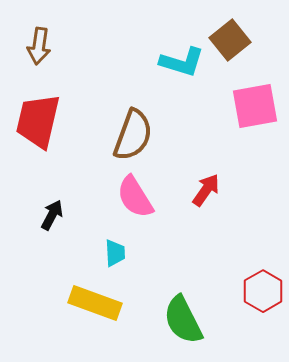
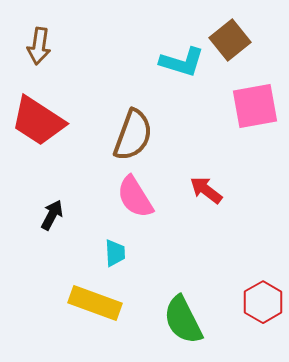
red trapezoid: rotated 70 degrees counterclockwise
red arrow: rotated 88 degrees counterclockwise
red hexagon: moved 11 px down
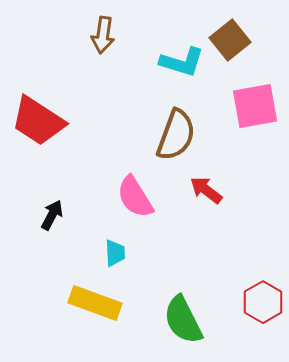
brown arrow: moved 64 px right, 11 px up
brown semicircle: moved 43 px right
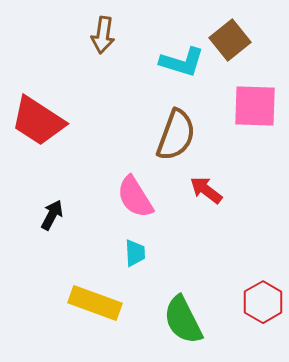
pink square: rotated 12 degrees clockwise
cyan trapezoid: moved 20 px right
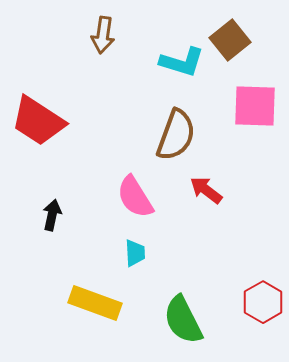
black arrow: rotated 16 degrees counterclockwise
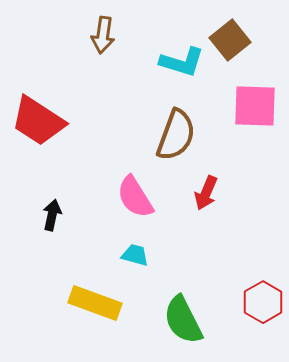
red arrow: moved 3 px down; rotated 104 degrees counterclockwise
cyan trapezoid: moved 2 px down; rotated 72 degrees counterclockwise
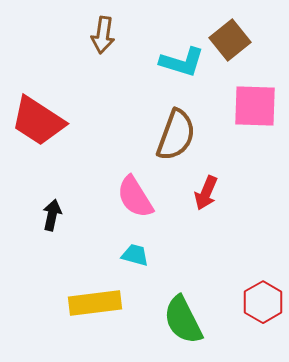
yellow rectangle: rotated 27 degrees counterclockwise
